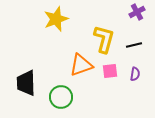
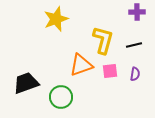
purple cross: rotated 28 degrees clockwise
yellow L-shape: moved 1 px left, 1 px down
black trapezoid: rotated 72 degrees clockwise
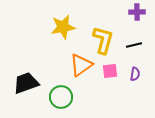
yellow star: moved 7 px right, 8 px down; rotated 10 degrees clockwise
orange triangle: rotated 15 degrees counterclockwise
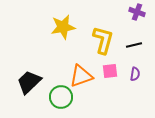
purple cross: rotated 21 degrees clockwise
orange triangle: moved 11 px down; rotated 15 degrees clockwise
black trapezoid: moved 3 px right, 1 px up; rotated 24 degrees counterclockwise
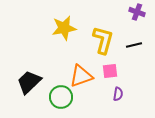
yellow star: moved 1 px right, 1 px down
purple semicircle: moved 17 px left, 20 px down
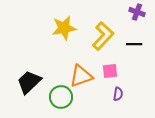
yellow L-shape: moved 4 px up; rotated 28 degrees clockwise
black line: moved 1 px up; rotated 14 degrees clockwise
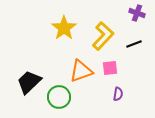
purple cross: moved 1 px down
yellow star: rotated 25 degrees counterclockwise
black line: rotated 21 degrees counterclockwise
pink square: moved 3 px up
orange triangle: moved 5 px up
green circle: moved 2 px left
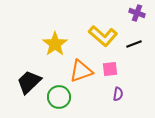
yellow star: moved 9 px left, 16 px down
yellow L-shape: rotated 88 degrees clockwise
pink square: moved 1 px down
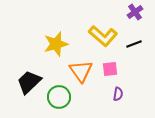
purple cross: moved 2 px left, 1 px up; rotated 35 degrees clockwise
yellow star: moved 1 px right; rotated 20 degrees clockwise
orange triangle: rotated 45 degrees counterclockwise
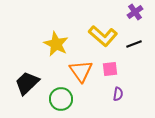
yellow star: rotated 30 degrees counterclockwise
black trapezoid: moved 2 px left, 1 px down
green circle: moved 2 px right, 2 px down
